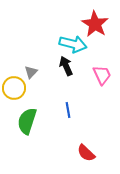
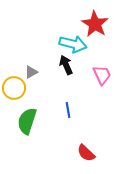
black arrow: moved 1 px up
gray triangle: rotated 16 degrees clockwise
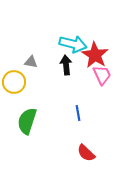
red star: moved 31 px down
black arrow: rotated 18 degrees clockwise
gray triangle: moved 10 px up; rotated 40 degrees clockwise
yellow circle: moved 6 px up
blue line: moved 10 px right, 3 px down
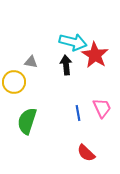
cyan arrow: moved 2 px up
pink trapezoid: moved 33 px down
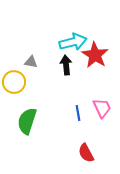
cyan arrow: rotated 28 degrees counterclockwise
red semicircle: rotated 18 degrees clockwise
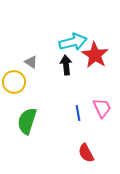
gray triangle: rotated 24 degrees clockwise
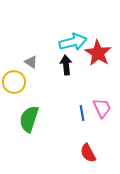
red star: moved 3 px right, 2 px up
blue line: moved 4 px right
green semicircle: moved 2 px right, 2 px up
red semicircle: moved 2 px right
